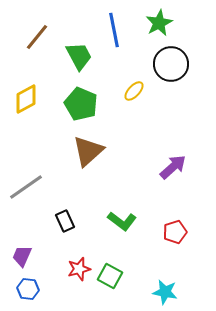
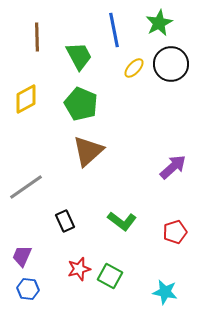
brown line: rotated 40 degrees counterclockwise
yellow ellipse: moved 23 px up
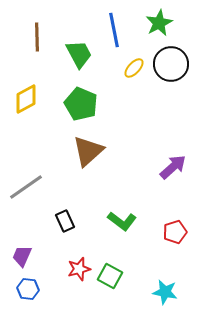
green trapezoid: moved 2 px up
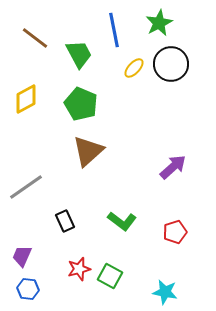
brown line: moved 2 px left, 1 px down; rotated 52 degrees counterclockwise
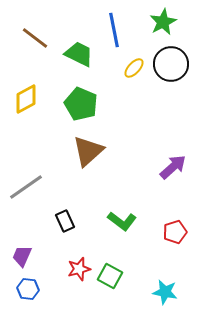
green star: moved 4 px right, 1 px up
green trapezoid: rotated 36 degrees counterclockwise
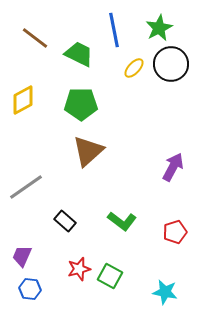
green star: moved 4 px left, 6 px down
yellow diamond: moved 3 px left, 1 px down
green pentagon: rotated 24 degrees counterclockwise
purple arrow: rotated 20 degrees counterclockwise
black rectangle: rotated 25 degrees counterclockwise
blue hexagon: moved 2 px right
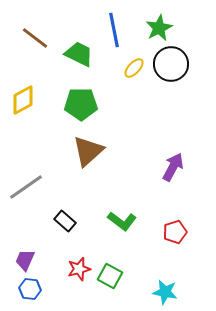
purple trapezoid: moved 3 px right, 4 px down
